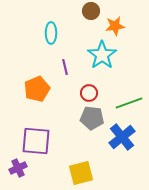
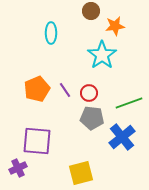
purple line: moved 23 px down; rotated 21 degrees counterclockwise
purple square: moved 1 px right
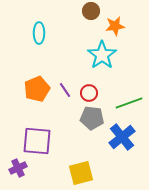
cyan ellipse: moved 12 px left
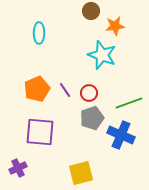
cyan star: rotated 16 degrees counterclockwise
gray pentagon: rotated 25 degrees counterclockwise
blue cross: moved 1 px left, 2 px up; rotated 28 degrees counterclockwise
purple square: moved 3 px right, 9 px up
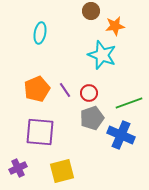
cyan ellipse: moved 1 px right; rotated 10 degrees clockwise
yellow square: moved 19 px left, 2 px up
